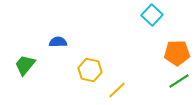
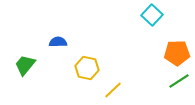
yellow hexagon: moved 3 px left, 2 px up
yellow line: moved 4 px left
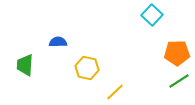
green trapezoid: rotated 35 degrees counterclockwise
yellow line: moved 2 px right, 2 px down
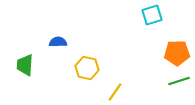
cyan square: rotated 30 degrees clockwise
green line: rotated 15 degrees clockwise
yellow line: rotated 12 degrees counterclockwise
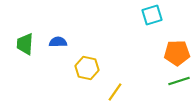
green trapezoid: moved 21 px up
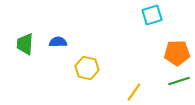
yellow line: moved 19 px right
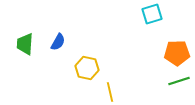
cyan square: moved 1 px up
blue semicircle: rotated 120 degrees clockwise
yellow line: moved 24 px left; rotated 48 degrees counterclockwise
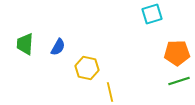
blue semicircle: moved 5 px down
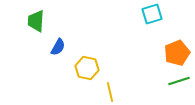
green trapezoid: moved 11 px right, 23 px up
orange pentagon: rotated 20 degrees counterclockwise
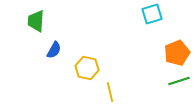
blue semicircle: moved 4 px left, 3 px down
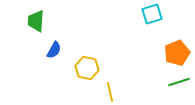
green line: moved 1 px down
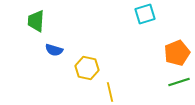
cyan square: moved 7 px left
blue semicircle: rotated 78 degrees clockwise
